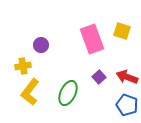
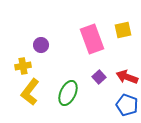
yellow square: moved 1 px right, 1 px up; rotated 30 degrees counterclockwise
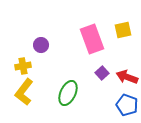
purple square: moved 3 px right, 4 px up
yellow L-shape: moved 6 px left
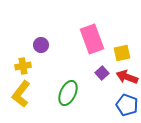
yellow square: moved 1 px left, 23 px down
yellow L-shape: moved 3 px left, 2 px down
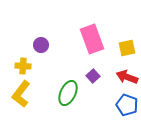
yellow square: moved 5 px right, 5 px up
yellow cross: rotated 14 degrees clockwise
purple square: moved 9 px left, 3 px down
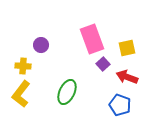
purple square: moved 10 px right, 12 px up
green ellipse: moved 1 px left, 1 px up
blue pentagon: moved 7 px left
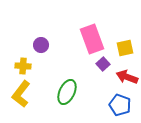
yellow square: moved 2 px left
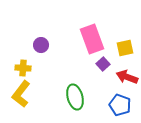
yellow cross: moved 2 px down
green ellipse: moved 8 px right, 5 px down; rotated 40 degrees counterclockwise
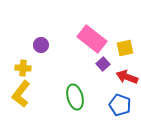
pink rectangle: rotated 32 degrees counterclockwise
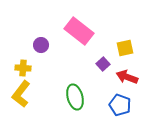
pink rectangle: moved 13 px left, 8 px up
